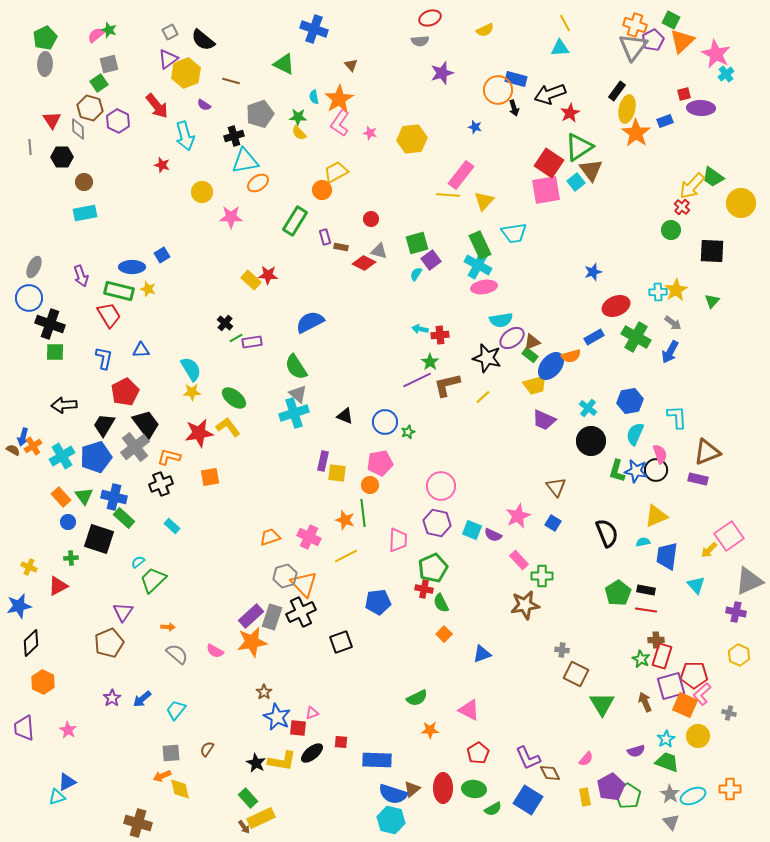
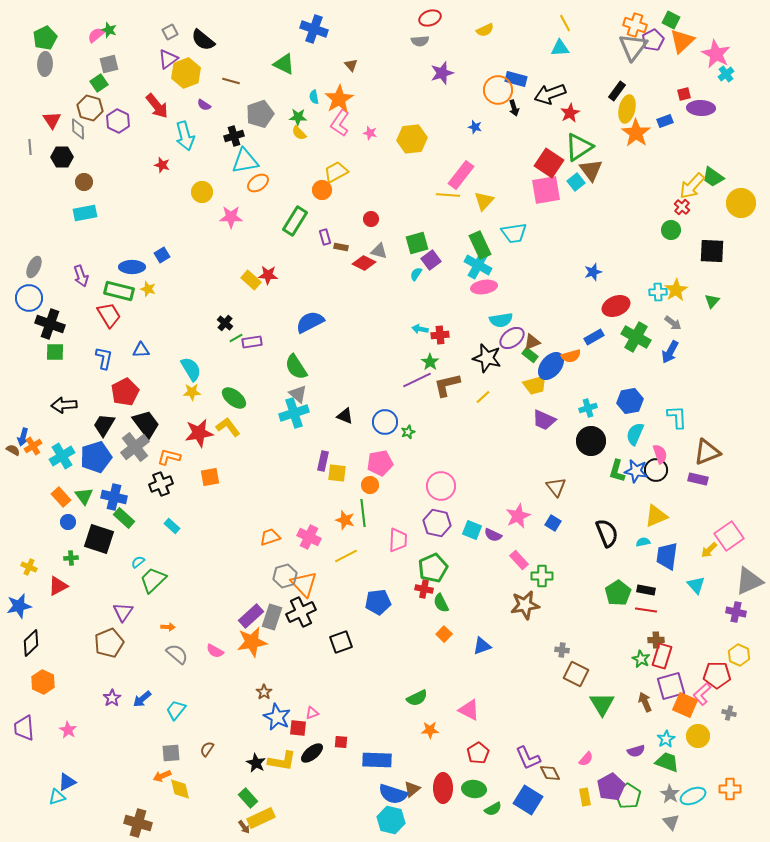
cyan cross at (588, 408): rotated 36 degrees clockwise
blue triangle at (482, 654): moved 8 px up
red pentagon at (694, 675): moved 23 px right
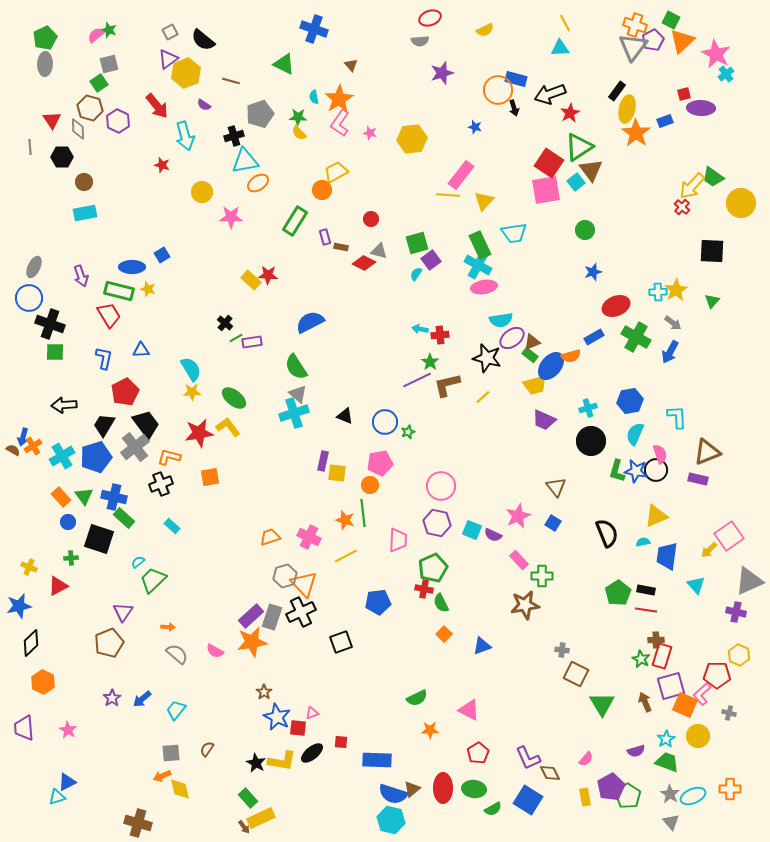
green circle at (671, 230): moved 86 px left
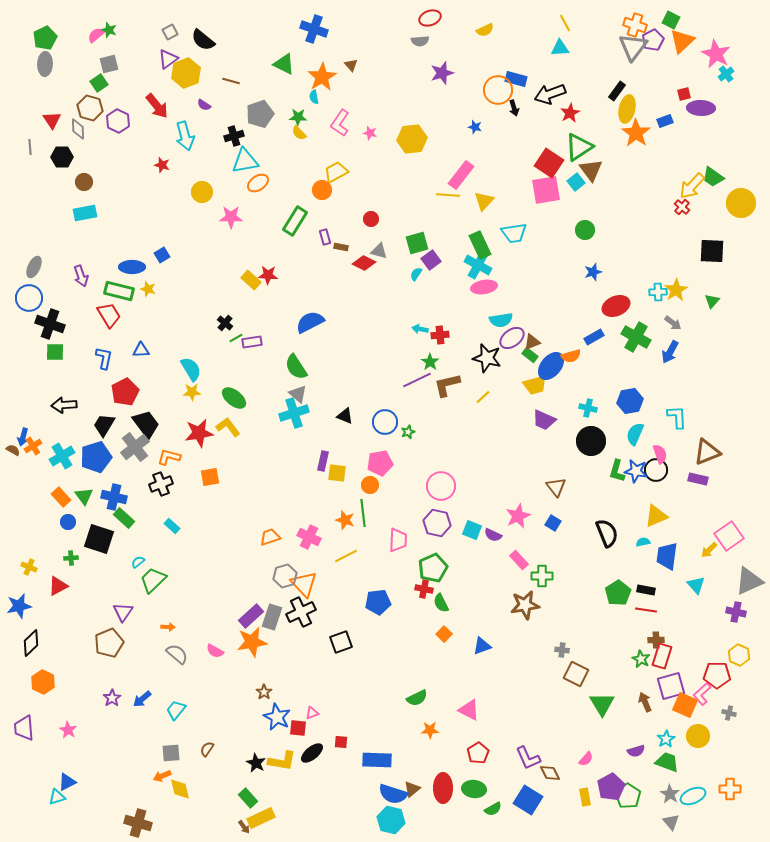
orange star at (339, 99): moved 17 px left, 22 px up
cyan cross at (588, 408): rotated 30 degrees clockwise
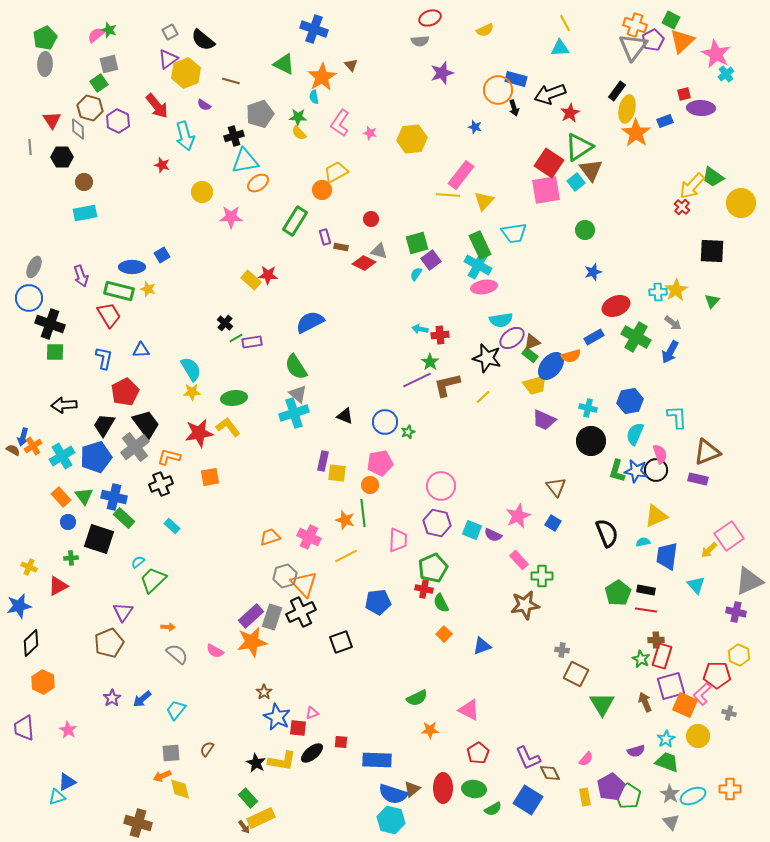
green ellipse at (234, 398): rotated 45 degrees counterclockwise
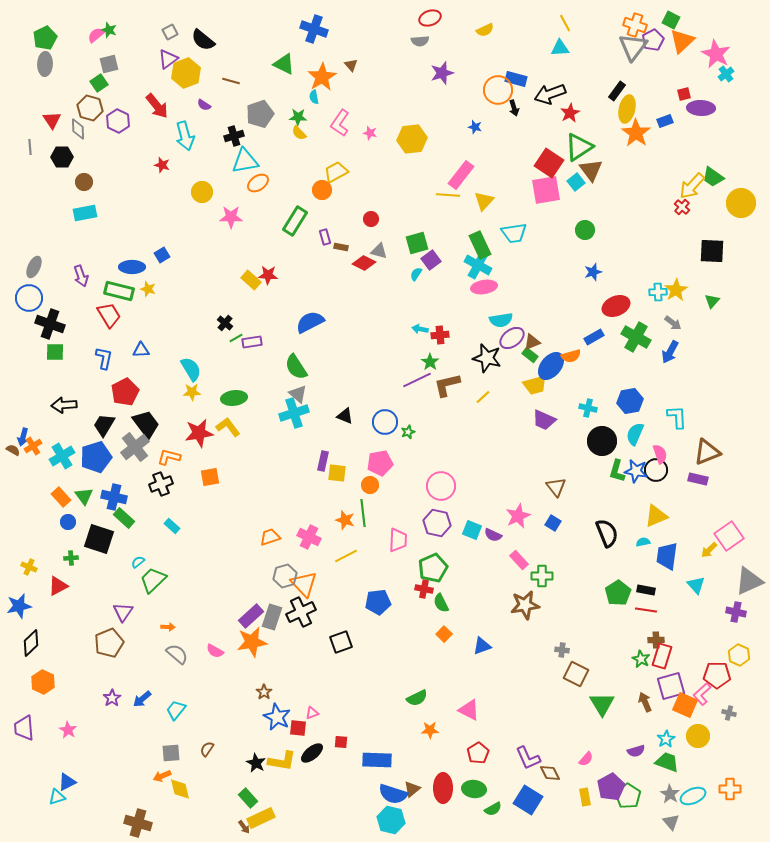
black circle at (591, 441): moved 11 px right
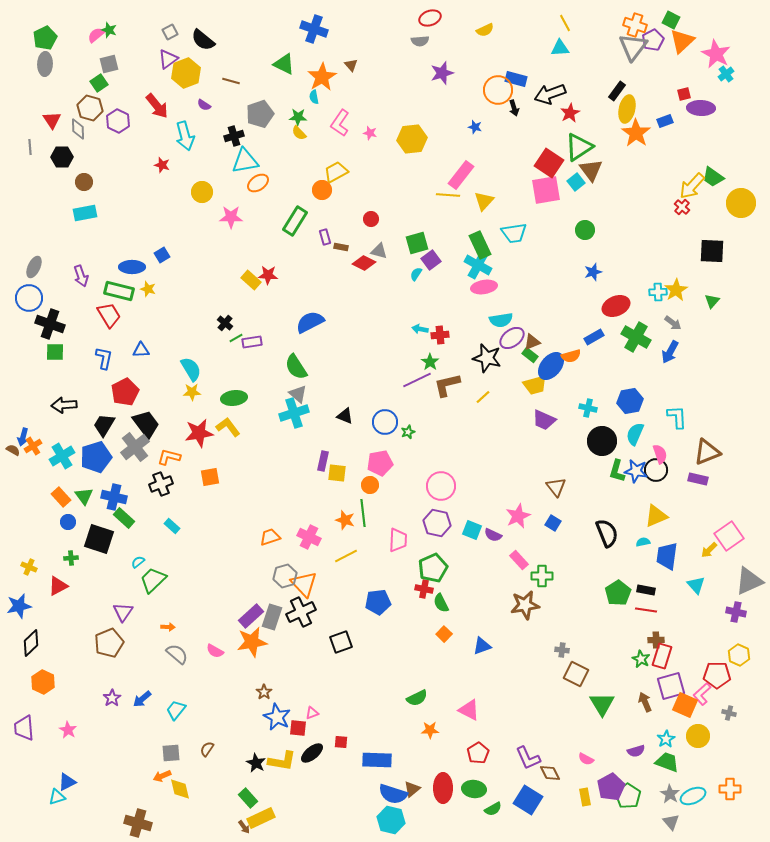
pink semicircle at (586, 759): rotated 77 degrees clockwise
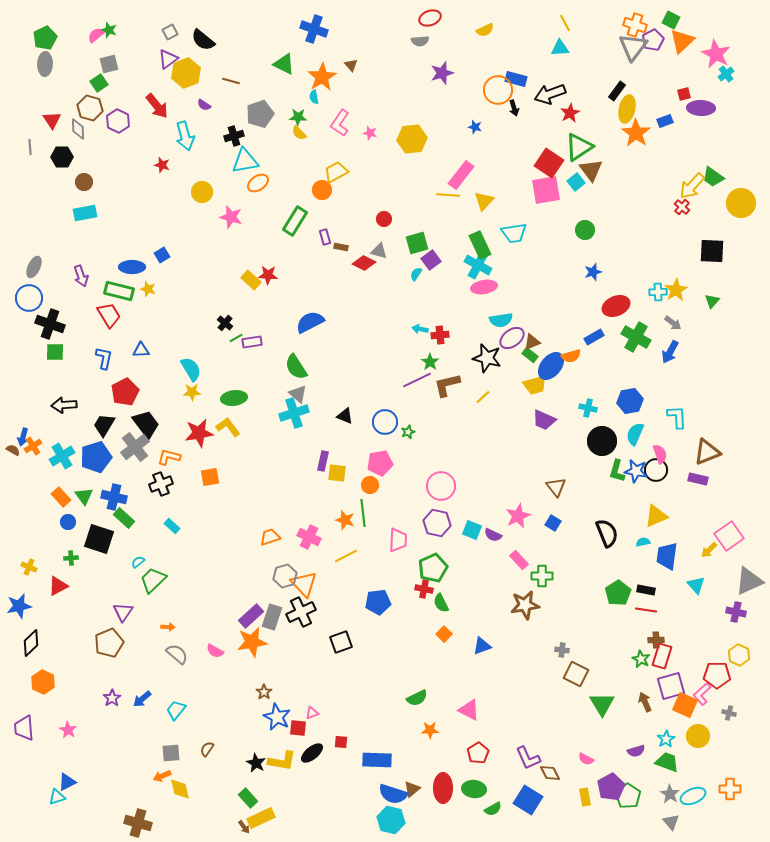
pink star at (231, 217): rotated 15 degrees clockwise
red circle at (371, 219): moved 13 px right
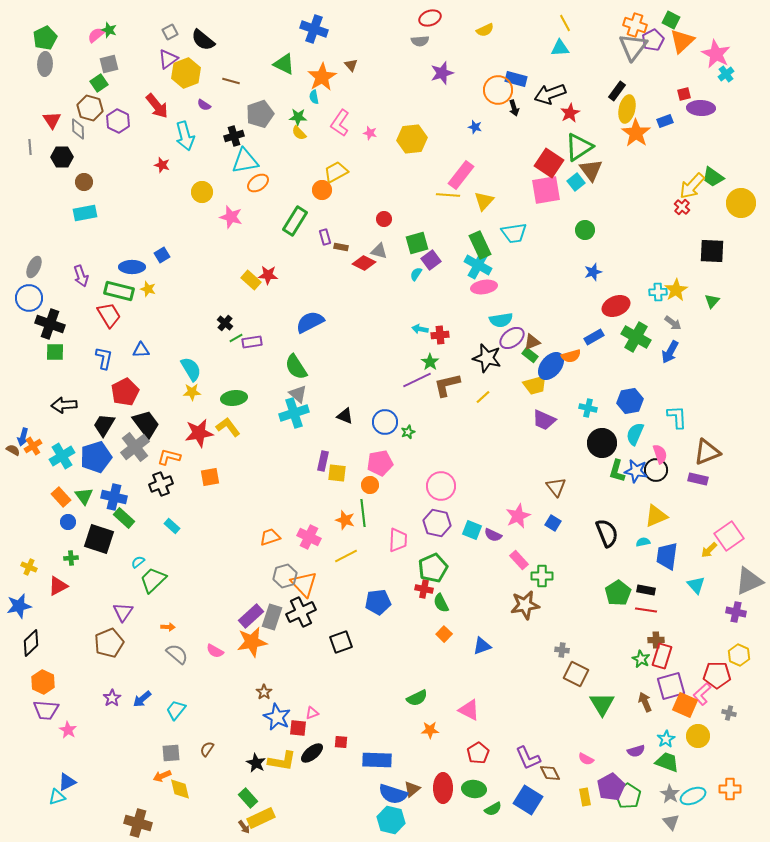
black circle at (602, 441): moved 2 px down
purple trapezoid at (24, 728): moved 22 px right, 18 px up; rotated 80 degrees counterclockwise
